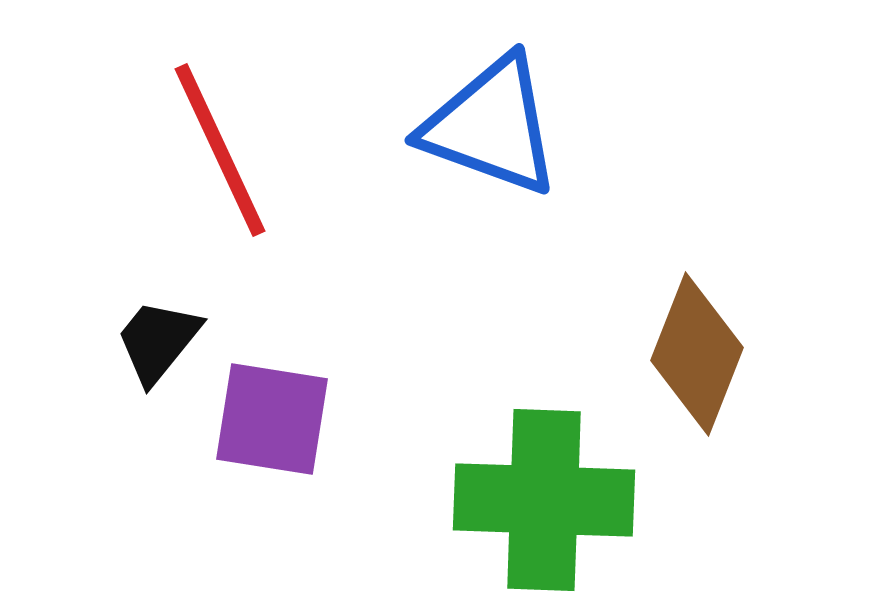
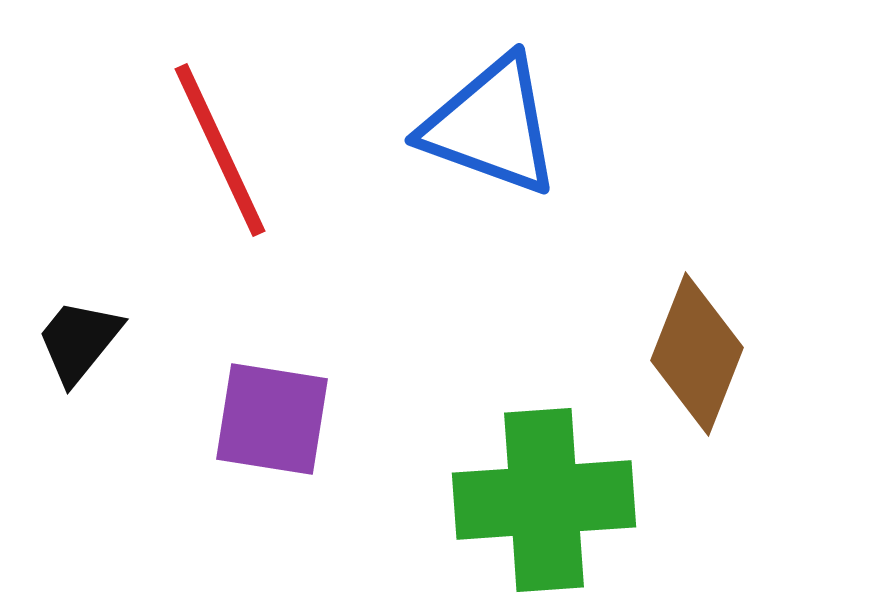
black trapezoid: moved 79 px left
green cross: rotated 6 degrees counterclockwise
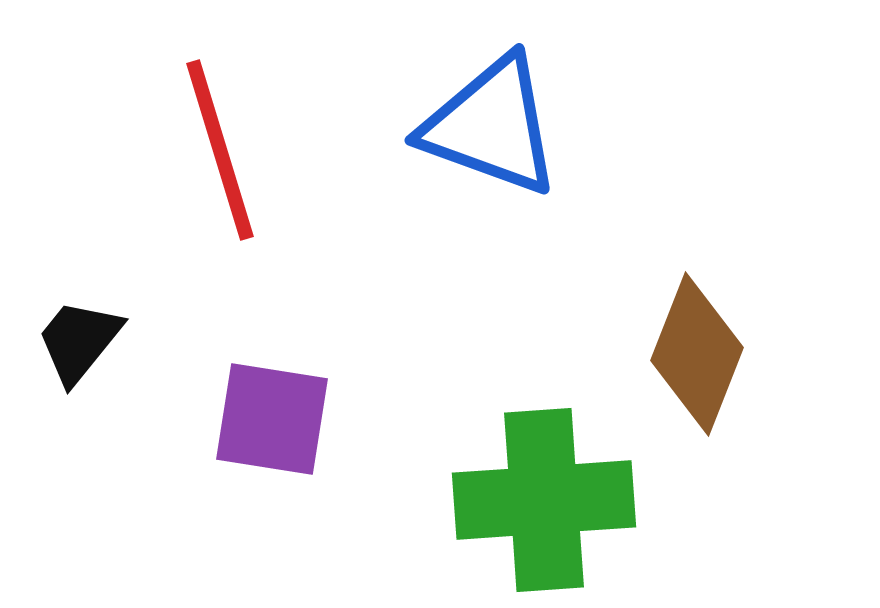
red line: rotated 8 degrees clockwise
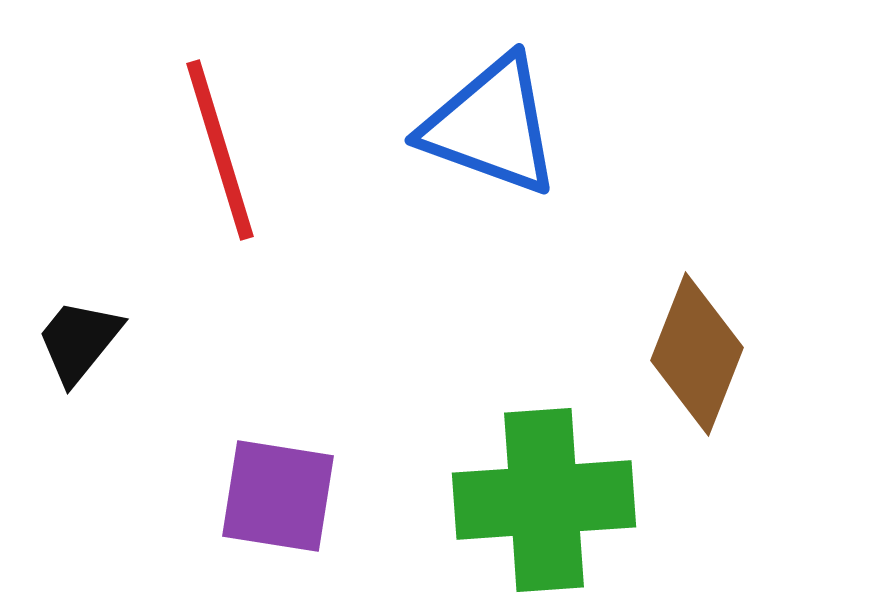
purple square: moved 6 px right, 77 px down
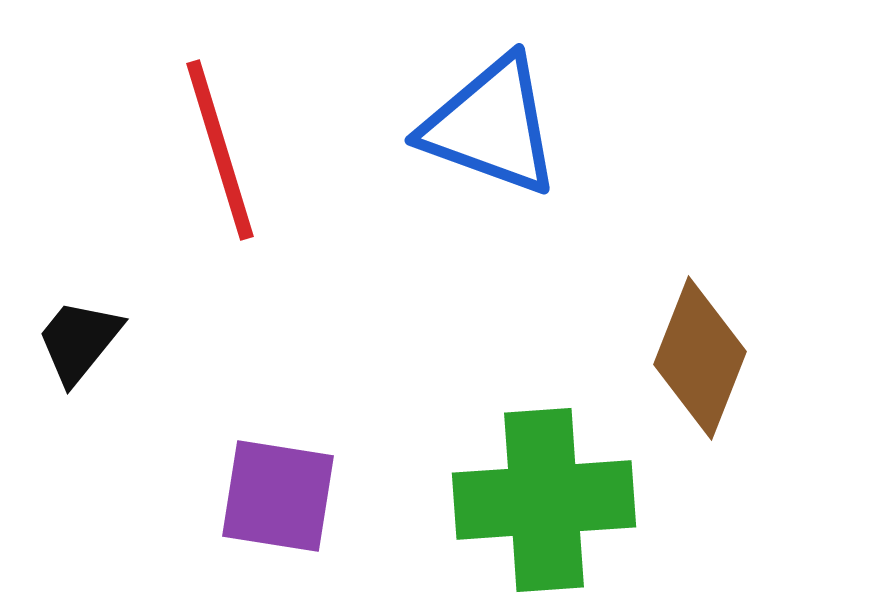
brown diamond: moved 3 px right, 4 px down
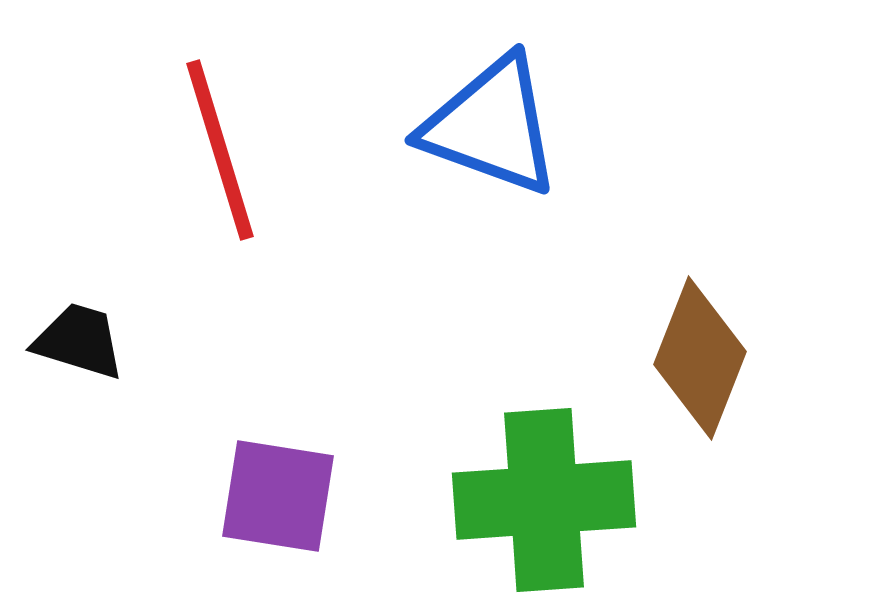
black trapezoid: rotated 68 degrees clockwise
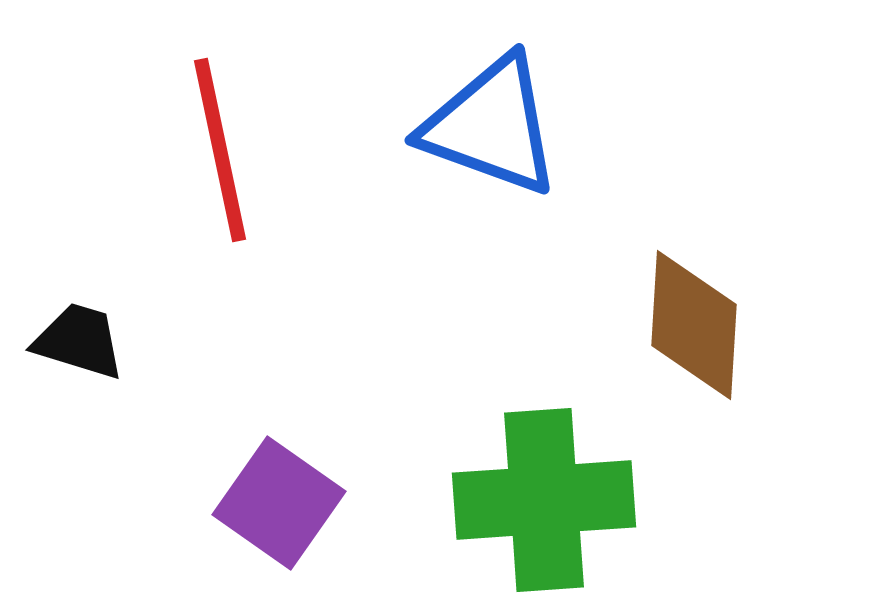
red line: rotated 5 degrees clockwise
brown diamond: moved 6 px left, 33 px up; rotated 18 degrees counterclockwise
purple square: moved 1 px right, 7 px down; rotated 26 degrees clockwise
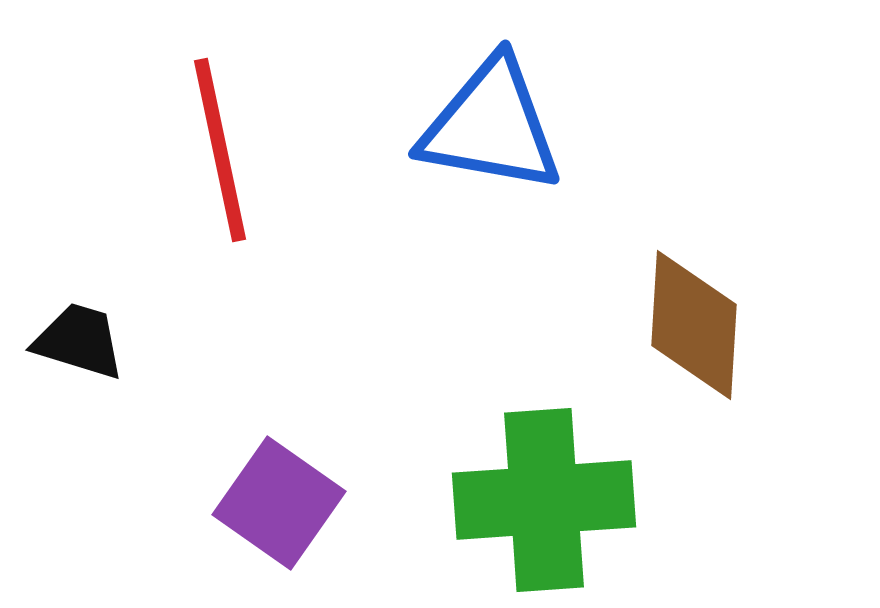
blue triangle: rotated 10 degrees counterclockwise
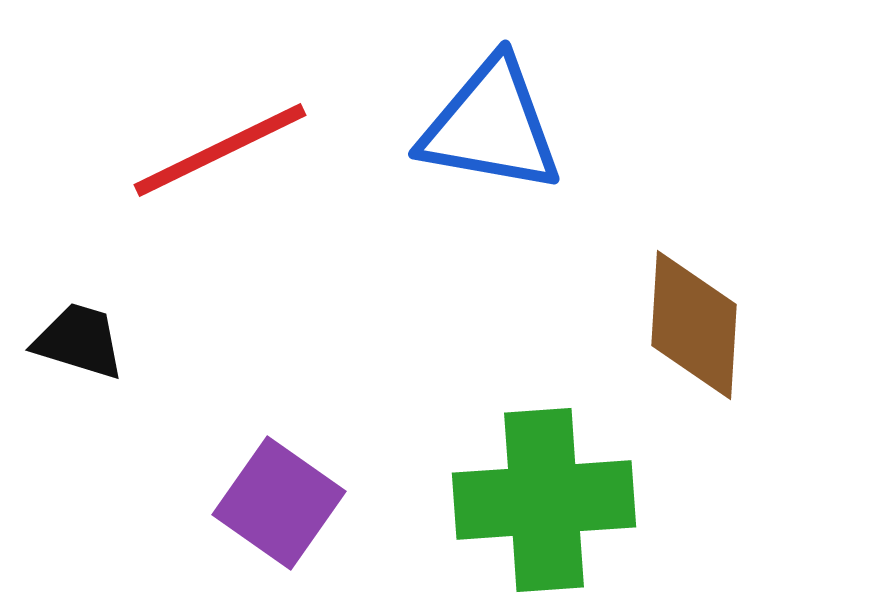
red line: rotated 76 degrees clockwise
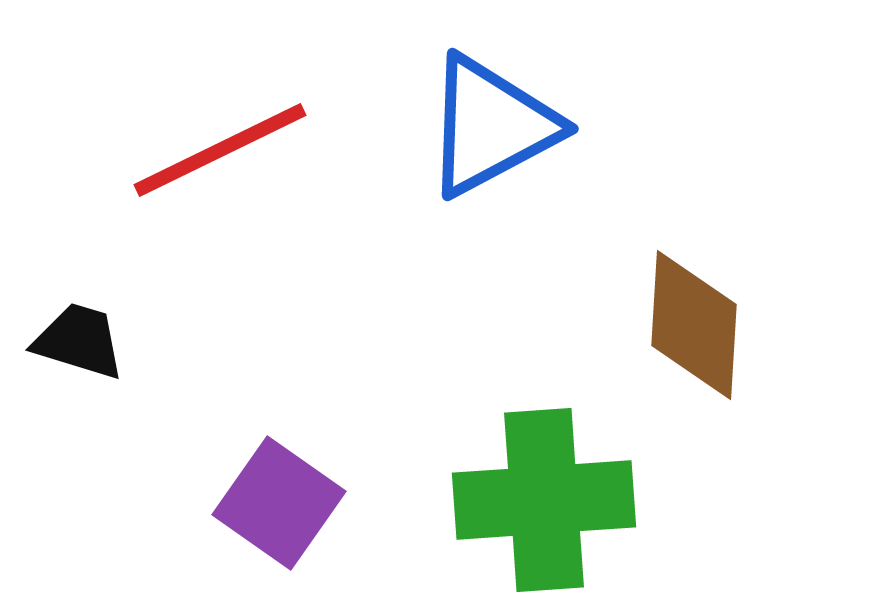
blue triangle: rotated 38 degrees counterclockwise
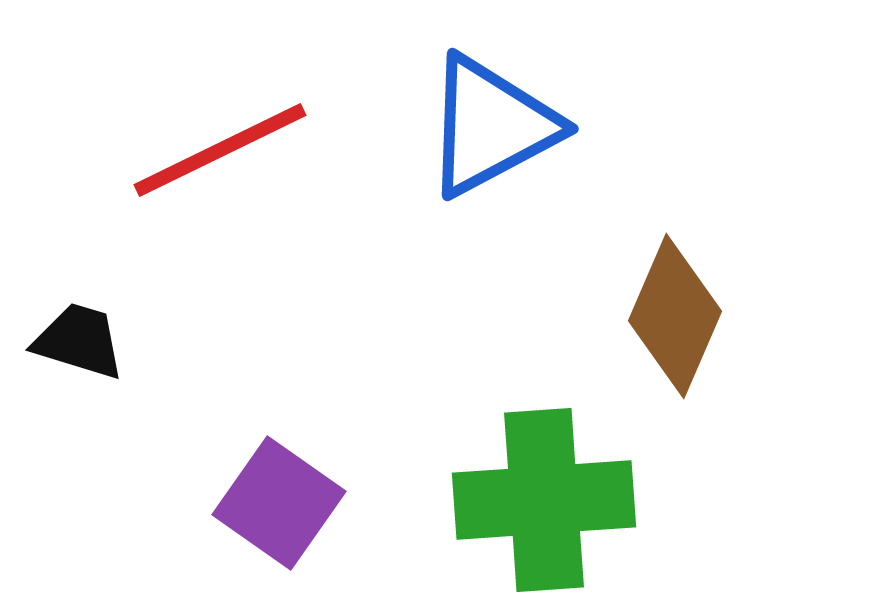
brown diamond: moved 19 px left, 9 px up; rotated 20 degrees clockwise
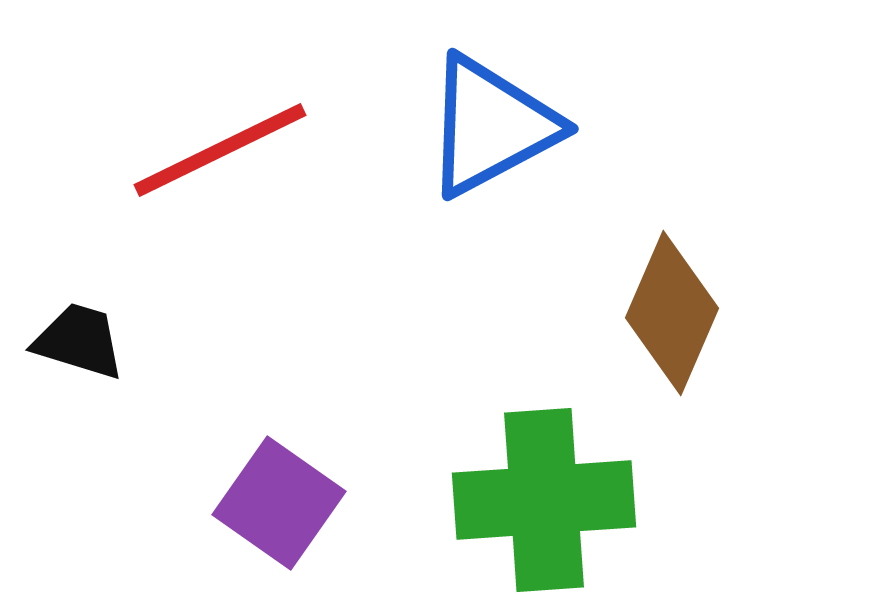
brown diamond: moved 3 px left, 3 px up
